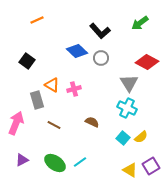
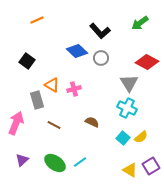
purple triangle: rotated 16 degrees counterclockwise
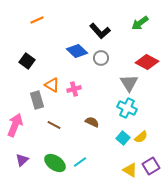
pink arrow: moved 1 px left, 2 px down
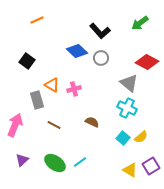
gray triangle: rotated 18 degrees counterclockwise
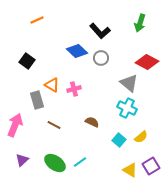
green arrow: rotated 36 degrees counterclockwise
cyan square: moved 4 px left, 2 px down
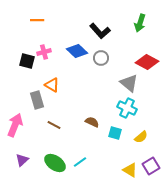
orange line: rotated 24 degrees clockwise
black square: rotated 21 degrees counterclockwise
pink cross: moved 30 px left, 37 px up
cyan square: moved 4 px left, 7 px up; rotated 24 degrees counterclockwise
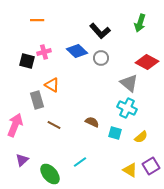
green ellipse: moved 5 px left, 11 px down; rotated 15 degrees clockwise
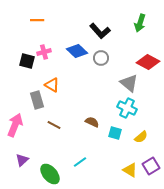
red diamond: moved 1 px right
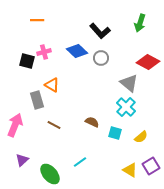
cyan cross: moved 1 px left, 1 px up; rotated 18 degrees clockwise
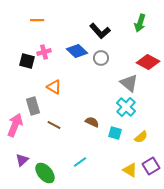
orange triangle: moved 2 px right, 2 px down
gray rectangle: moved 4 px left, 6 px down
green ellipse: moved 5 px left, 1 px up
